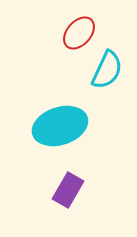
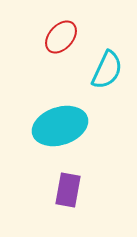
red ellipse: moved 18 px left, 4 px down
purple rectangle: rotated 20 degrees counterclockwise
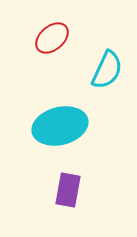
red ellipse: moved 9 px left, 1 px down; rotated 8 degrees clockwise
cyan ellipse: rotated 4 degrees clockwise
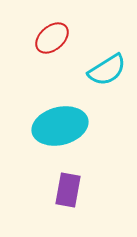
cyan semicircle: rotated 33 degrees clockwise
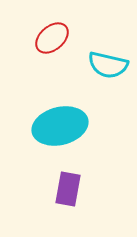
cyan semicircle: moved 1 px right, 5 px up; rotated 45 degrees clockwise
purple rectangle: moved 1 px up
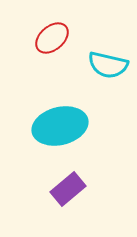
purple rectangle: rotated 40 degrees clockwise
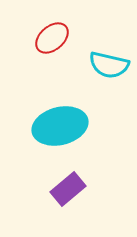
cyan semicircle: moved 1 px right
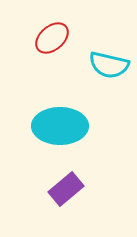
cyan ellipse: rotated 14 degrees clockwise
purple rectangle: moved 2 px left
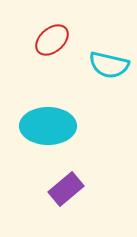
red ellipse: moved 2 px down
cyan ellipse: moved 12 px left
